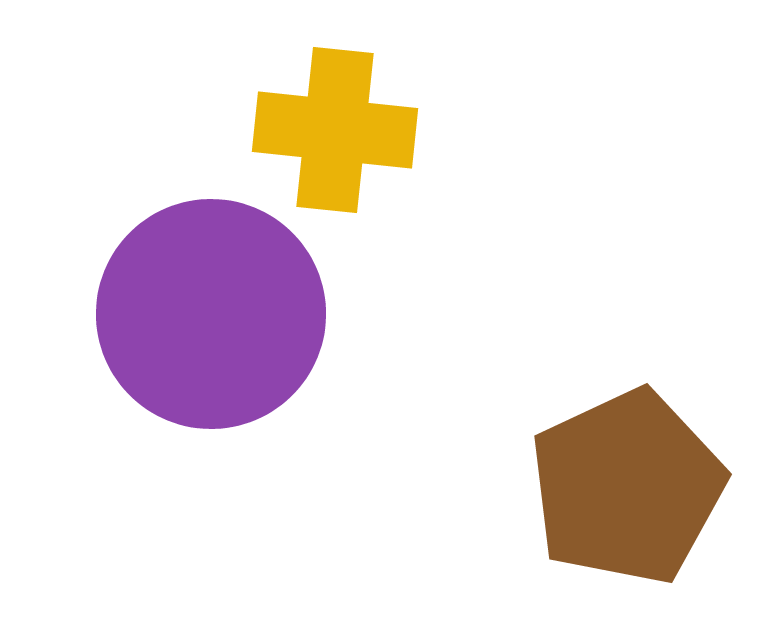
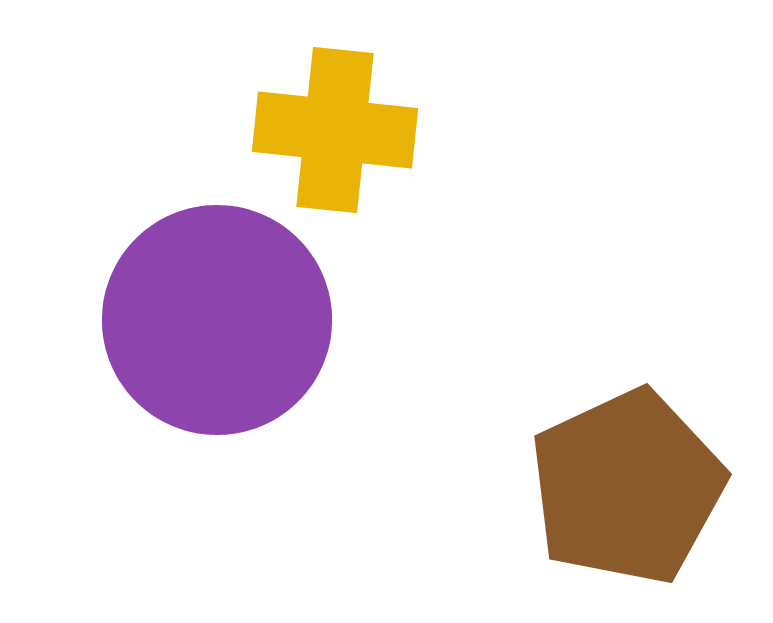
purple circle: moved 6 px right, 6 px down
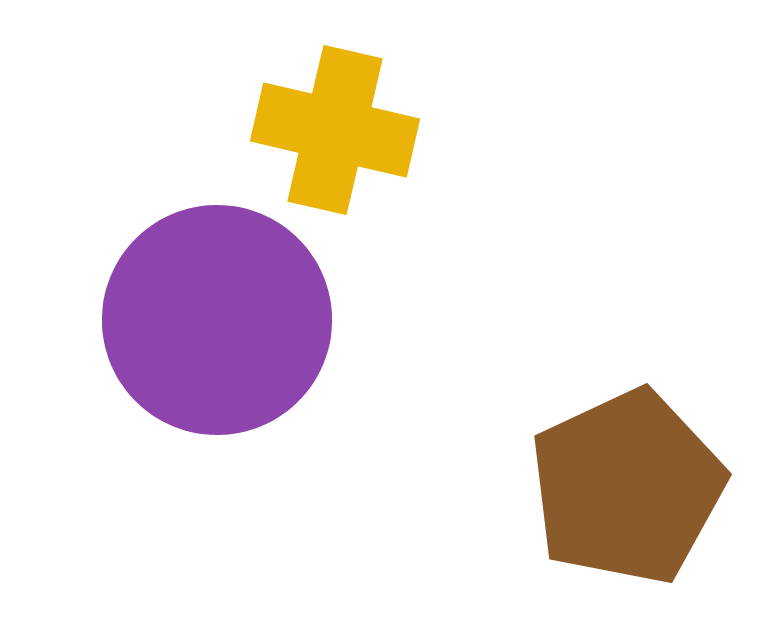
yellow cross: rotated 7 degrees clockwise
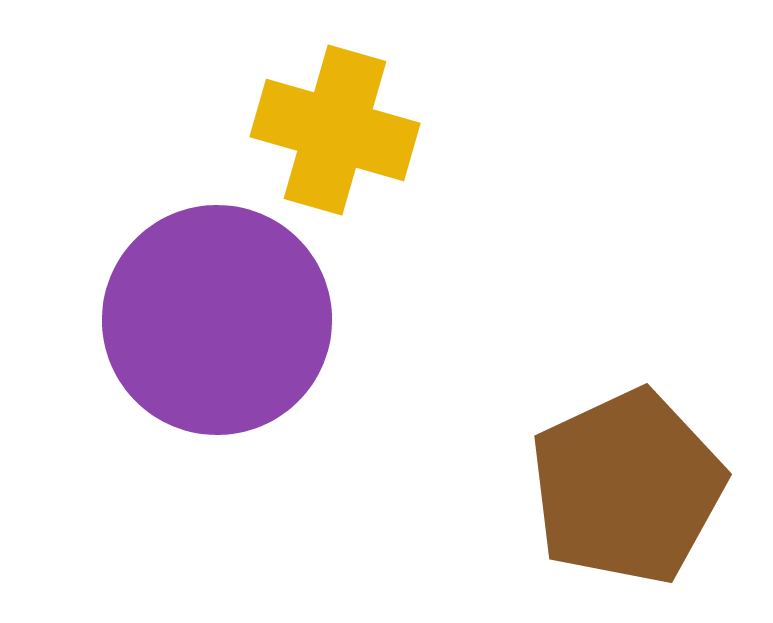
yellow cross: rotated 3 degrees clockwise
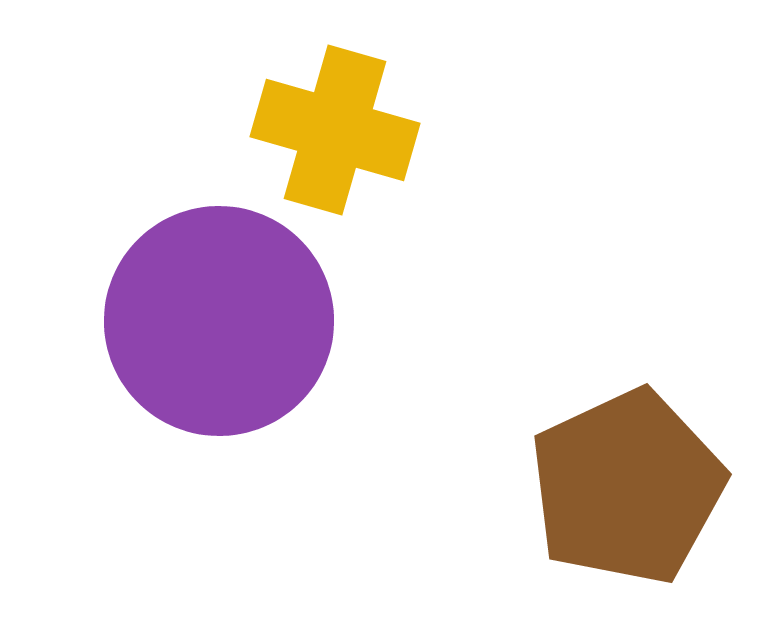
purple circle: moved 2 px right, 1 px down
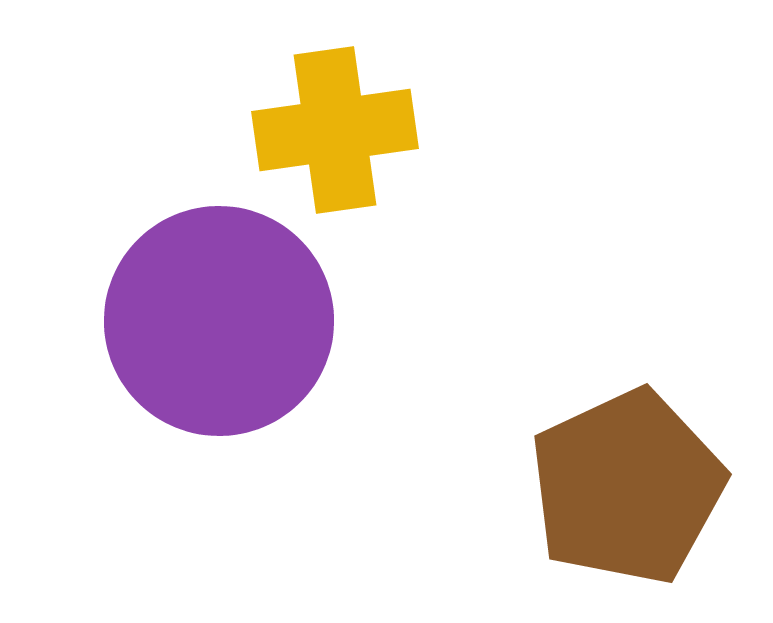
yellow cross: rotated 24 degrees counterclockwise
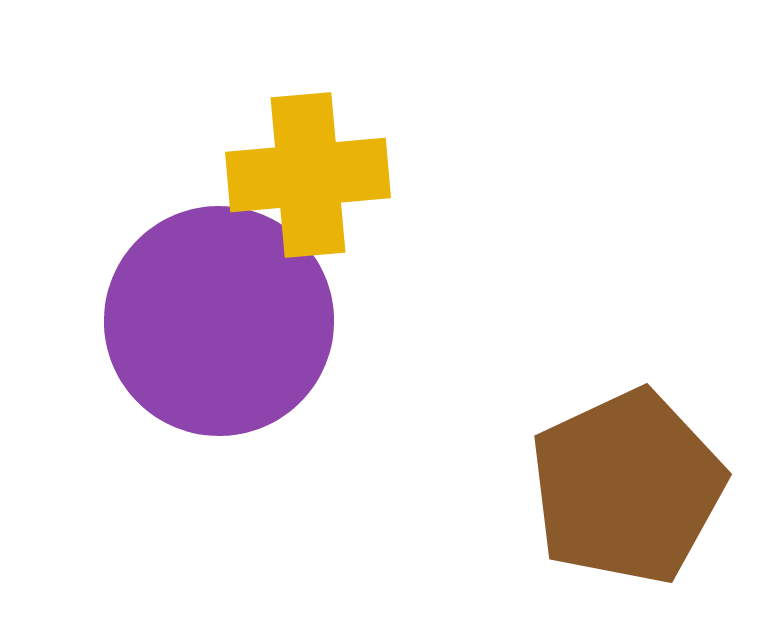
yellow cross: moved 27 px left, 45 px down; rotated 3 degrees clockwise
